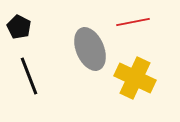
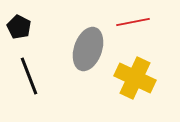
gray ellipse: moved 2 px left; rotated 42 degrees clockwise
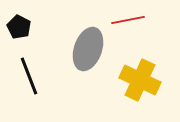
red line: moved 5 px left, 2 px up
yellow cross: moved 5 px right, 2 px down
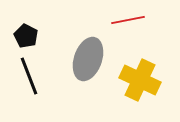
black pentagon: moved 7 px right, 9 px down
gray ellipse: moved 10 px down
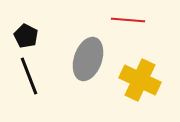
red line: rotated 16 degrees clockwise
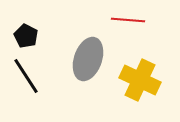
black line: moved 3 px left; rotated 12 degrees counterclockwise
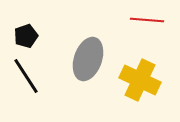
red line: moved 19 px right
black pentagon: rotated 25 degrees clockwise
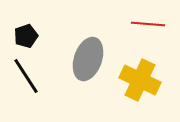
red line: moved 1 px right, 4 px down
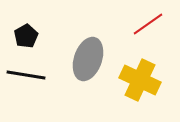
red line: rotated 40 degrees counterclockwise
black pentagon: rotated 10 degrees counterclockwise
black line: moved 1 px up; rotated 48 degrees counterclockwise
